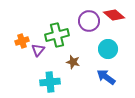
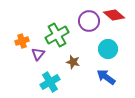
green cross: rotated 15 degrees counterclockwise
purple triangle: moved 4 px down
cyan cross: rotated 24 degrees counterclockwise
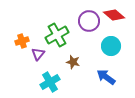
cyan circle: moved 3 px right, 3 px up
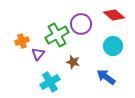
purple circle: moved 8 px left, 3 px down
cyan circle: moved 2 px right
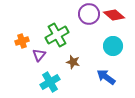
purple circle: moved 8 px right, 10 px up
purple triangle: moved 1 px right, 1 px down
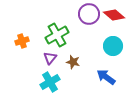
purple triangle: moved 11 px right, 3 px down
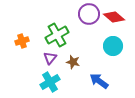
red diamond: moved 2 px down
blue arrow: moved 7 px left, 4 px down
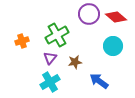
red diamond: moved 2 px right
brown star: moved 2 px right; rotated 24 degrees counterclockwise
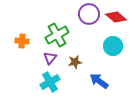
orange cross: rotated 24 degrees clockwise
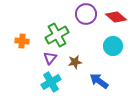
purple circle: moved 3 px left
cyan cross: moved 1 px right
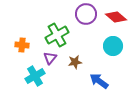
orange cross: moved 4 px down
cyan cross: moved 16 px left, 6 px up
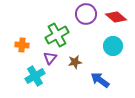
blue arrow: moved 1 px right, 1 px up
